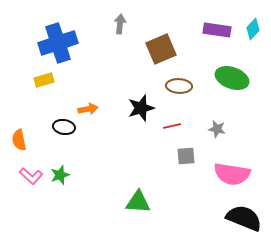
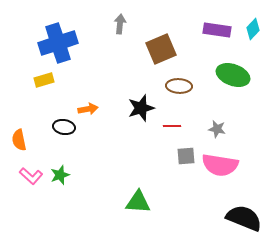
green ellipse: moved 1 px right, 3 px up
red line: rotated 12 degrees clockwise
pink semicircle: moved 12 px left, 9 px up
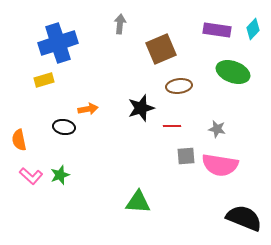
green ellipse: moved 3 px up
brown ellipse: rotated 10 degrees counterclockwise
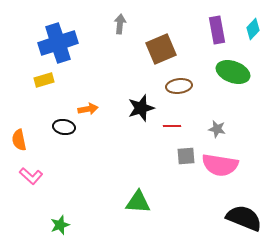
purple rectangle: rotated 72 degrees clockwise
green star: moved 50 px down
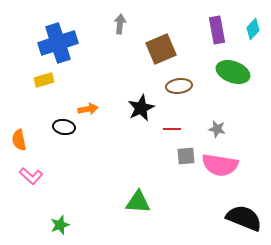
black star: rotated 8 degrees counterclockwise
red line: moved 3 px down
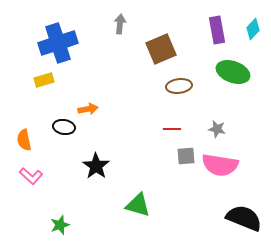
black star: moved 45 px left, 58 px down; rotated 12 degrees counterclockwise
orange semicircle: moved 5 px right
green triangle: moved 3 px down; rotated 12 degrees clockwise
